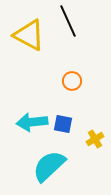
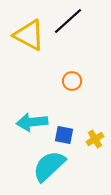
black line: rotated 72 degrees clockwise
blue square: moved 1 px right, 11 px down
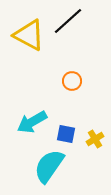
cyan arrow: rotated 24 degrees counterclockwise
blue square: moved 2 px right, 1 px up
cyan semicircle: rotated 12 degrees counterclockwise
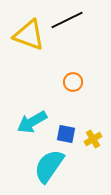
black line: moved 1 px left, 1 px up; rotated 16 degrees clockwise
yellow triangle: rotated 8 degrees counterclockwise
orange circle: moved 1 px right, 1 px down
yellow cross: moved 2 px left
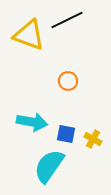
orange circle: moved 5 px left, 1 px up
cyan arrow: rotated 140 degrees counterclockwise
yellow cross: rotated 30 degrees counterclockwise
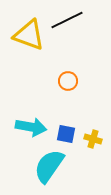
cyan arrow: moved 1 px left, 5 px down
yellow cross: rotated 12 degrees counterclockwise
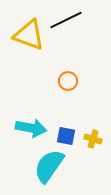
black line: moved 1 px left
cyan arrow: moved 1 px down
blue square: moved 2 px down
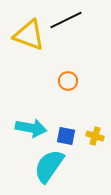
yellow cross: moved 2 px right, 3 px up
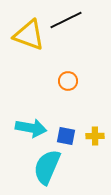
yellow cross: rotated 18 degrees counterclockwise
cyan semicircle: moved 2 px left, 1 px down; rotated 12 degrees counterclockwise
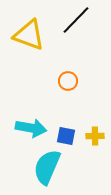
black line: moved 10 px right; rotated 20 degrees counterclockwise
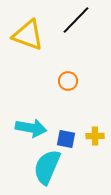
yellow triangle: moved 1 px left
blue square: moved 3 px down
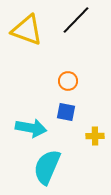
yellow triangle: moved 1 px left, 5 px up
blue square: moved 27 px up
